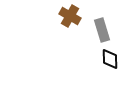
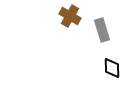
black diamond: moved 2 px right, 9 px down
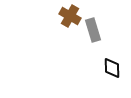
gray rectangle: moved 9 px left
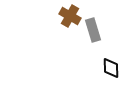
black diamond: moved 1 px left
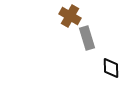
gray rectangle: moved 6 px left, 8 px down
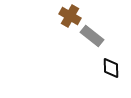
gray rectangle: moved 5 px right, 2 px up; rotated 35 degrees counterclockwise
